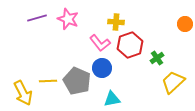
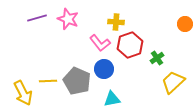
blue circle: moved 2 px right, 1 px down
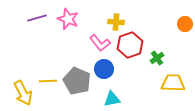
yellow trapezoid: moved 1 px down; rotated 45 degrees clockwise
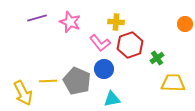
pink star: moved 2 px right, 3 px down
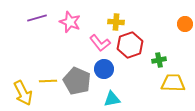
green cross: moved 2 px right, 2 px down; rotated 24 degrees clockwise
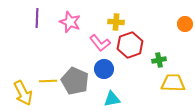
purple line: rotated 72 degrees counterclockwise
gray pentagon: moved 2 px left
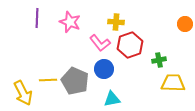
yellow line: moved 1 px up
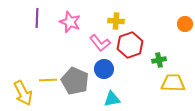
yellow cross: moved 1 px up
